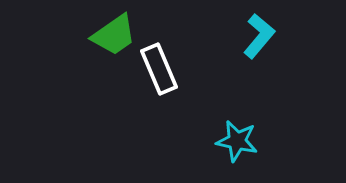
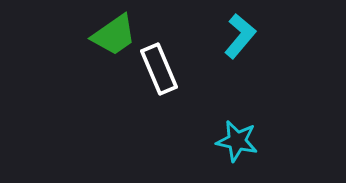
cyan L-shape: moved 19 px left
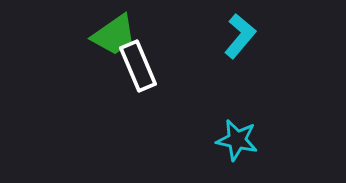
white rectangle: moved 21 px left, 3 px up
cyan star: moved 1 px up
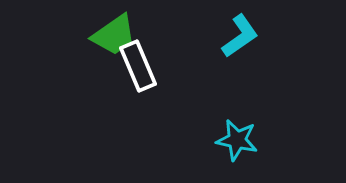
cyan L-shape: rotated 15 degrees clockwise
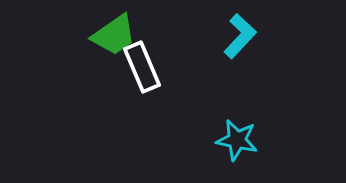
cyan L-shape: rotated 12 degrees counterclockwise
white rectangle: moved 4 px right, 1 px down
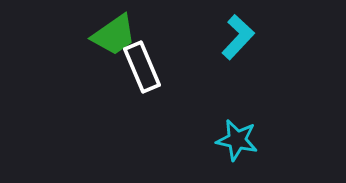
cyan L-shape: moved 2 px left, 1 px down
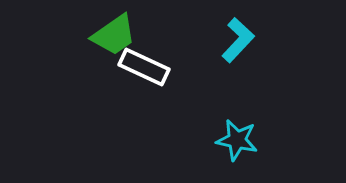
cyan L-shape: moved 3 px down
white rectangle: moved 2 px right; rotated 42 degrees counterclockwise
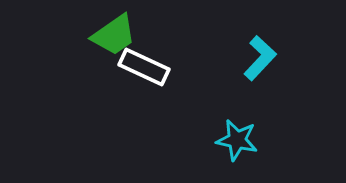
cyan L-shape: moved 22 px right, 18 px down
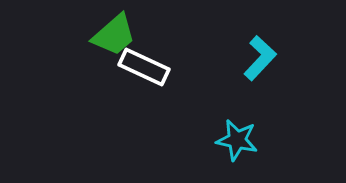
green trapezoid: rotated 6 degrees counterclockwise
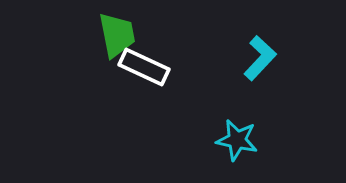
green trapezoid: moved 3 px right; rotated 60 degrees counterclockwise
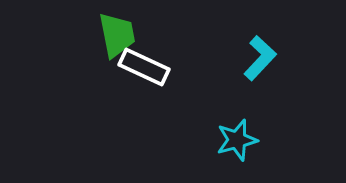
cyan star: rotated 27 degrees counterclockwise
